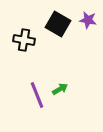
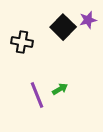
purple star: rotated 24 degrees counterclockwise
black square: moved 5 px right, 3 px down; rotated 15 degrees clockwise
black cross: moved 2 px left, 2 px down
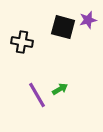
black square: rotated 30 degrees counterclockwise
purple line: rotated 8 degrees counterclockwise
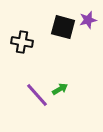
purple line: rotated 12 degrees counterclockwise
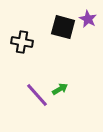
purple star: moved 1 px up; rotated 30 degrees counterclockwise
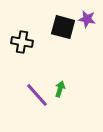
purple star: moved 1 px left; rotated 18 degrees counterclockwise
green arrow: rotated 42 degrees counterclockwise
